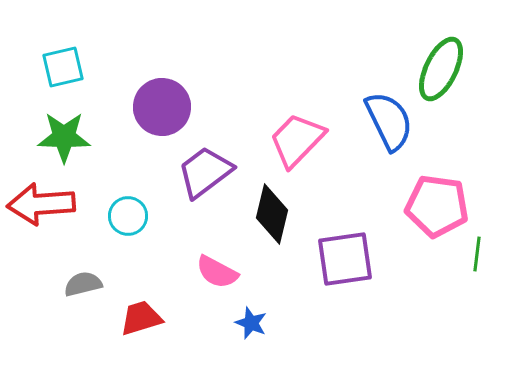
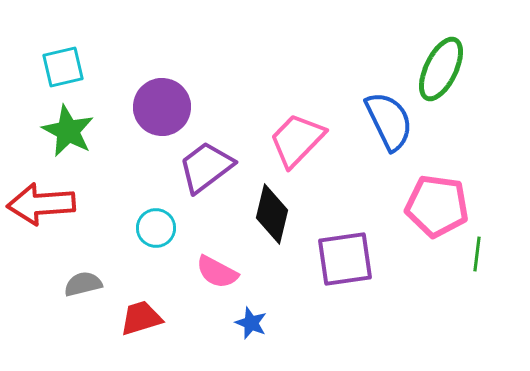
green star: moved 4 px right, 6 px up; rotated 26 degrees clockwise
purple trapezoid: moved 1 px right, 5 px up
cyan circle: moved 28 px right, 12 px down
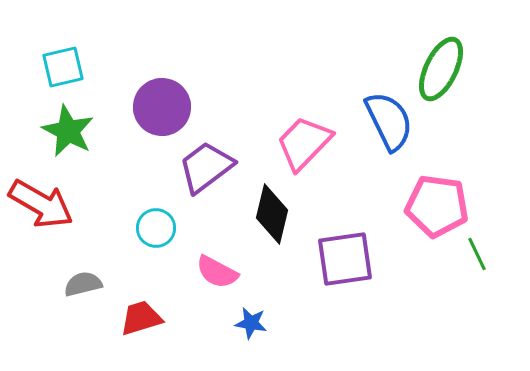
pink trapezoid: moved 7 px right, 3 px down
red arrow: rotated 146 degrees counterclockwise
green line: rotated 32 degrees counterclockwise
blue star: rotated 12 degrees counterclockwise
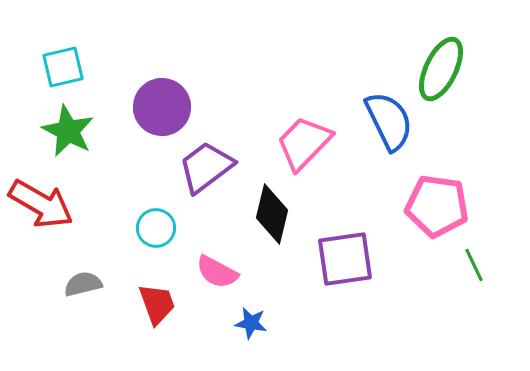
green line: moved 3 px left, 11 px down
red trapezoid: moved 16 px right, 14 px up; rotated 87 degrees clockwise
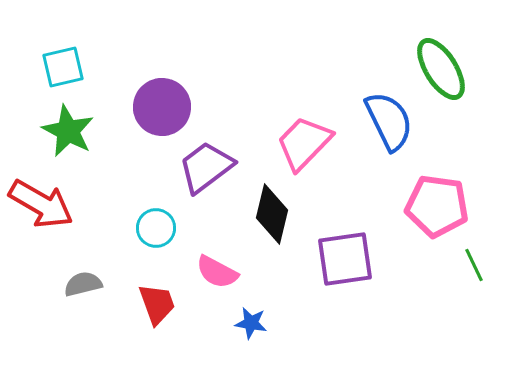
green ellipse: rotated 58 degrees counterclockwise
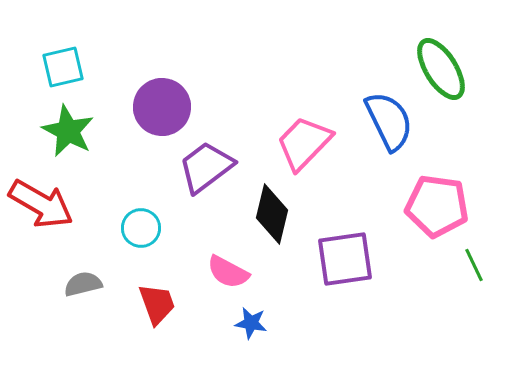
cyan circle: moved 15 px left
pink semicircle: moved 11 px right
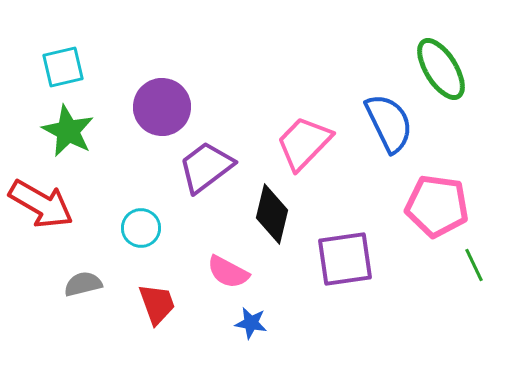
blue semicircle: moved 2 px down
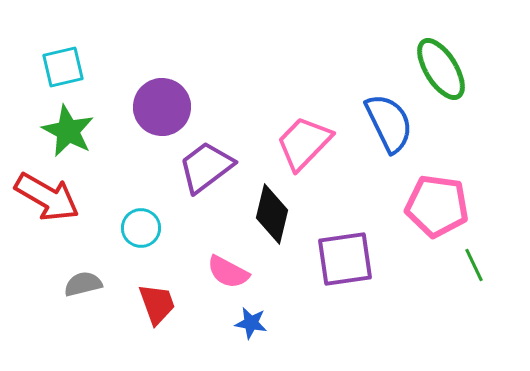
red arrow: moved 6 px right, 7 px up
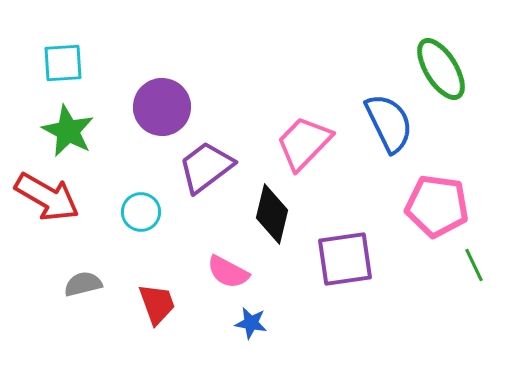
cyan square: moved 4 px up; rotated 9 degrees clockwise
cyan circle: moved 16 px up
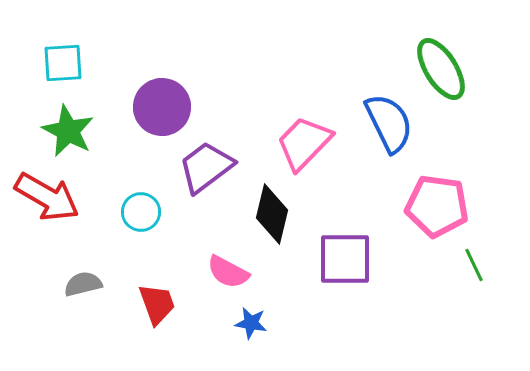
purple square: rotated 8 degrees clockwise
